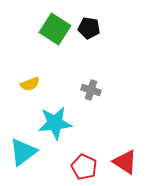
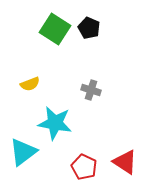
black pentagon: rotated 15 degrees clockwise
cyan star: rotated 16 degrees clockwise
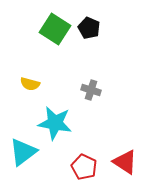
yellow semicircle: rotated 36 degrees clockwise
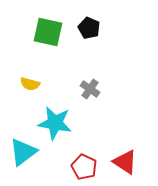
green square: moved 7 px left, 3 px down; rotated 20 degrees counterclockwise
gray cross: moved 1 px left, 1 px up; rotated 18 degrees clockwise
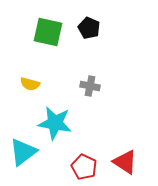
gray cross: moved 3 px up; rotated 24 degrees counterclockwise
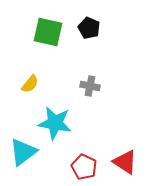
yellow semicircle: rotated 66 degrees counterclockwise
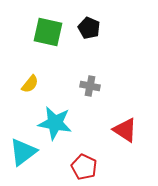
red triangle: moved 32 px up
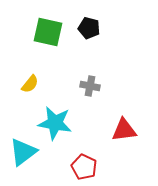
black pentagon: rotated 10 degrees counterclockwise
red triangle: moved 1 px left; rotated 40 degrees counterclockwise
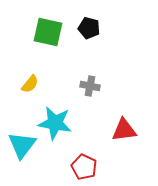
cyan triangle: moved 1 px left, 7 px up; rotated 16 degrees counterclockwise
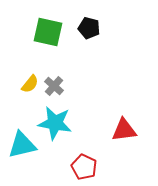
gray cross: moved 36 px left; rotated 30 degrees clockwise
cyan triangle: rotated 40 degrees clockwise
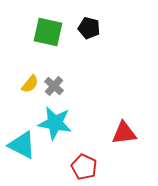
red triangle: moved 3 px down
cyan triangle: rotated 40 degrees clockwise
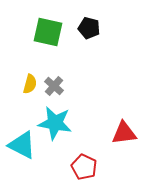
yellow semicircle: rotated 24 degrees counterclockwise
